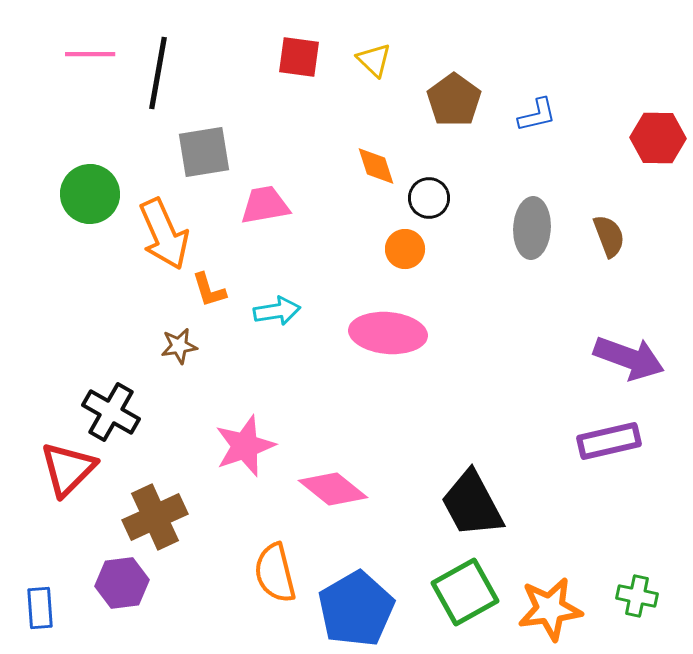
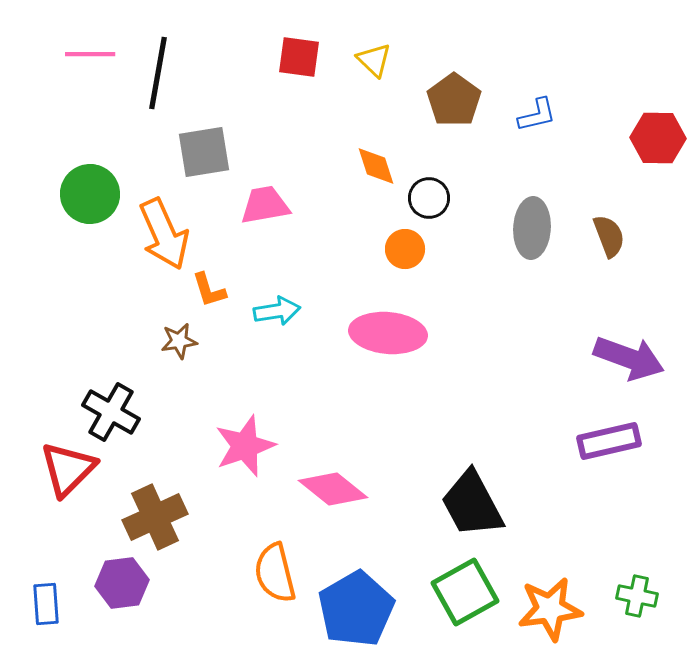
brown star: moved 5 px up
blue rectangle: moved 6 px right, 4 px up
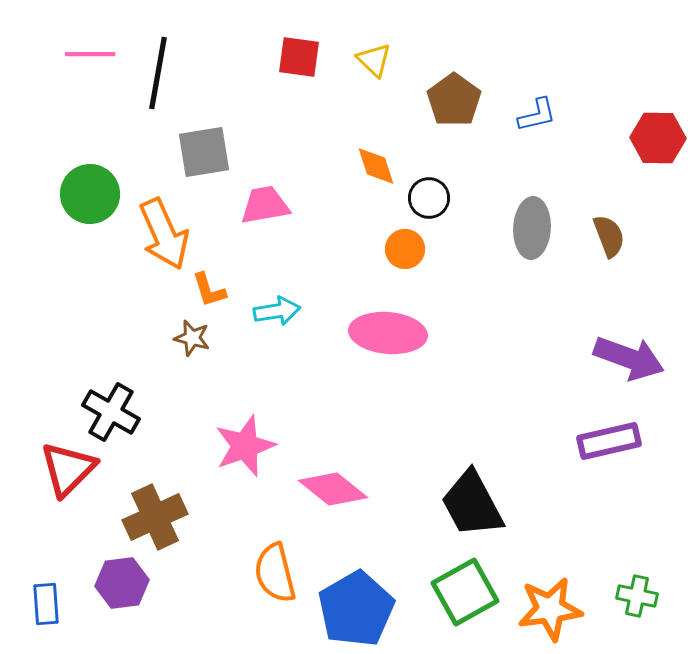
brown star: moved 13 px right, 3 px up; rotated 24 degrees clockwise
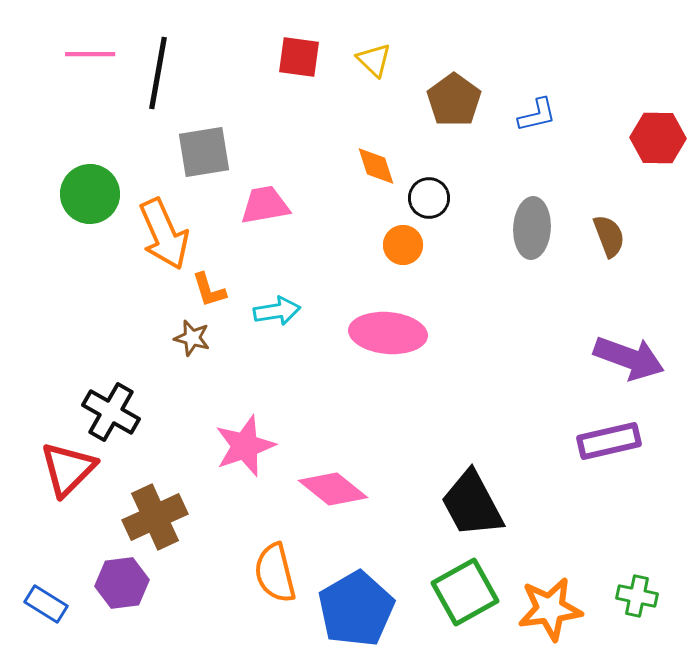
orange circle: moved 2 px left, 4 px up
blue rectangle: rotated 54 degrees counterclockwise
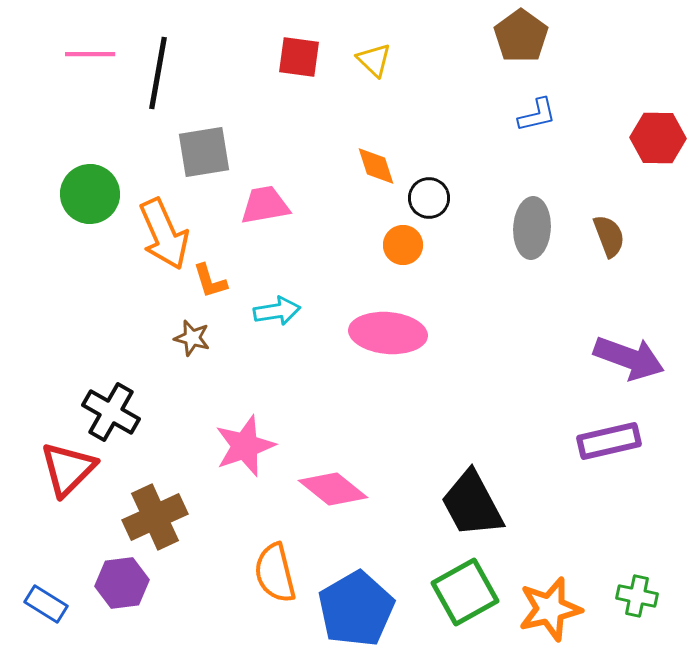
brown pentagon: moved 67 px right, 64 px up
orange L-shape: moved 1 px right, 9 px up
orange star: rotated 6 degrees counterclockwise
